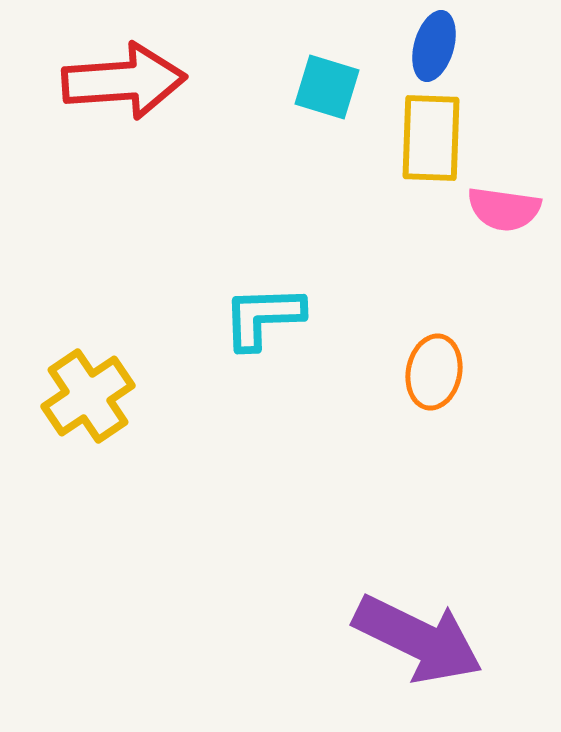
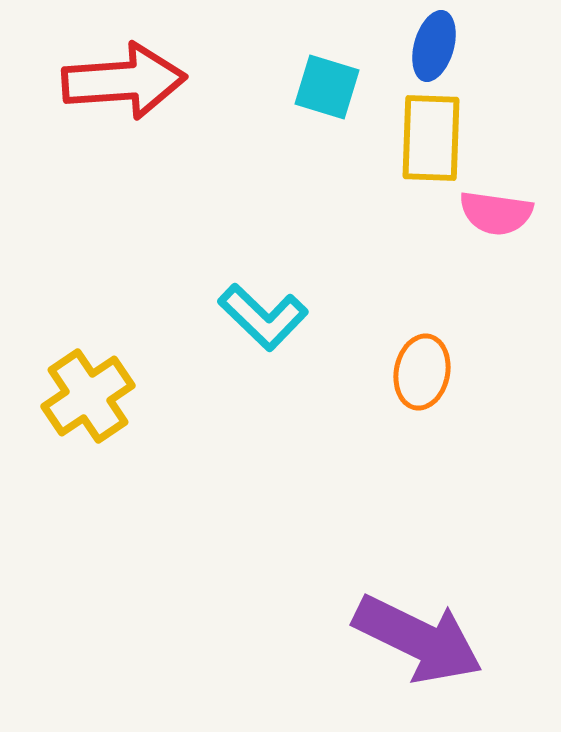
pink semicircle: moved 8 px left, 4 px down
cyan L-shape: rotated 134 degrees counterclockwise
orange ellipse: moved 12 px left
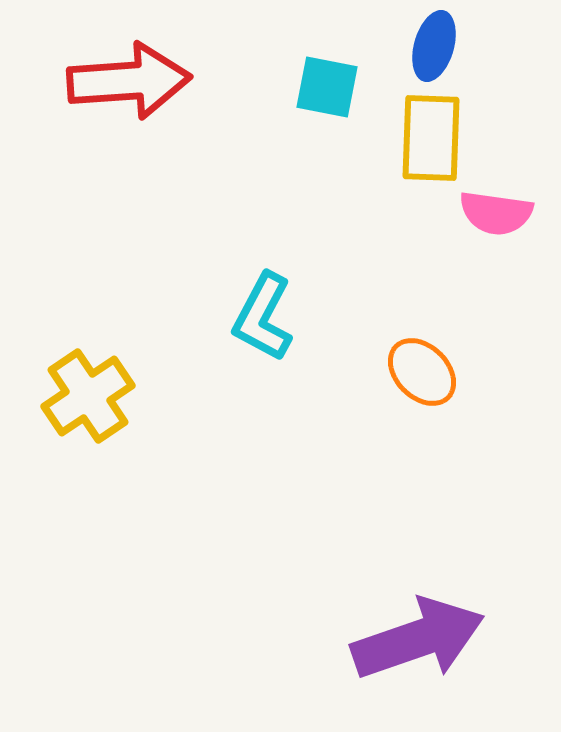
red arrow: moved 5 px right
cyan square: rotated 6 degrees counterclockwise
cyan L-shape: rotated 74 degrees clockwise
orange ellipse: rotated 56 degrees counterclockwise
purple arrow: rotated 45 degrees counterclockwise
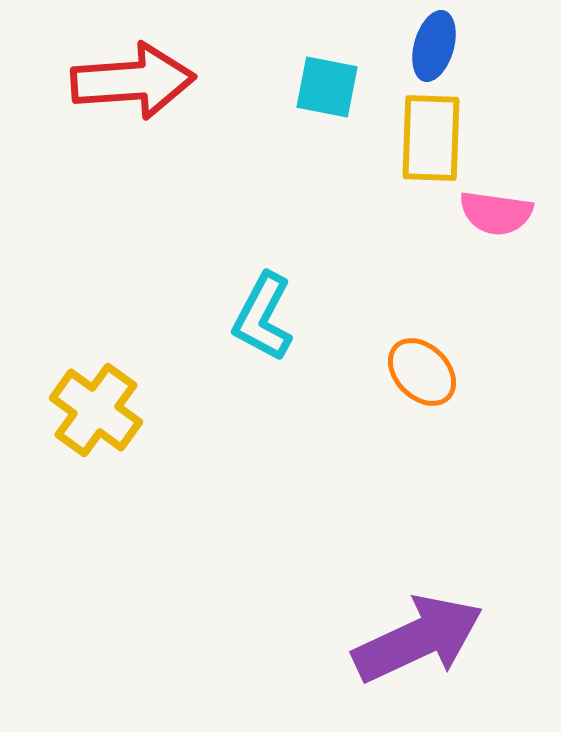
red arrow: moved 4 px right
yellow cross: moved 8 px right, 14 px down; rotated 20 degrees counterclockwise
purple arrow: rotated 6 degrees counterclockwise
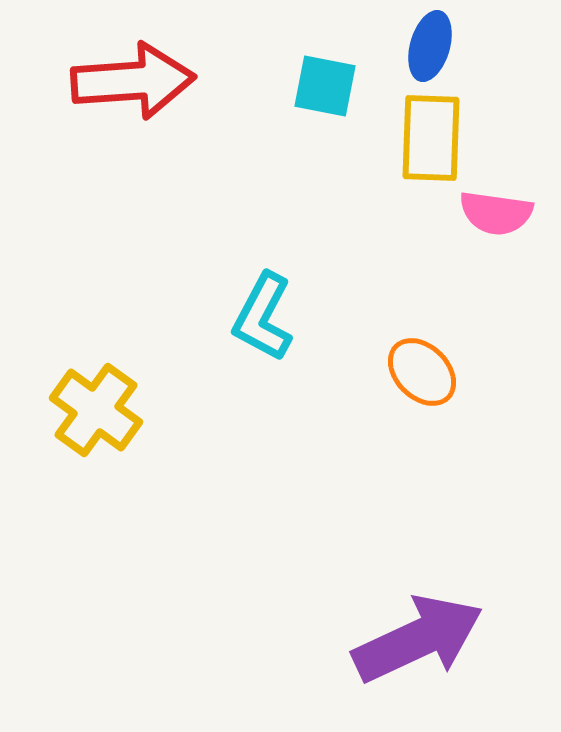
blue ellipse: moved 4 px left
cyan square: moved 2 px left, 1 px up
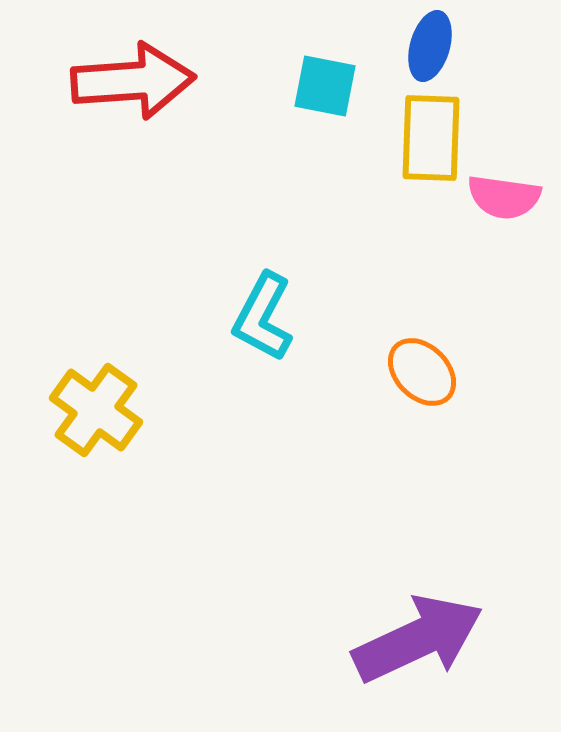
pink semicircle: moved 8 px right, 16 px up
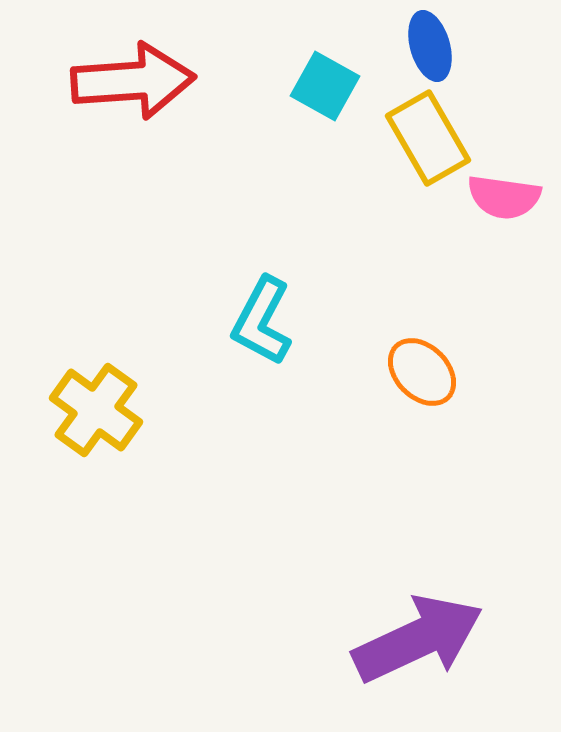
blue ellipse: rotated 32 degrees counterclockwise
cyan square: rotated 18 degrees clockwise
yellow rectangle: moved 3 px left; rotated 32 degrees counterclockwise
cyan L-shape: moved 1 px left, 4 px down
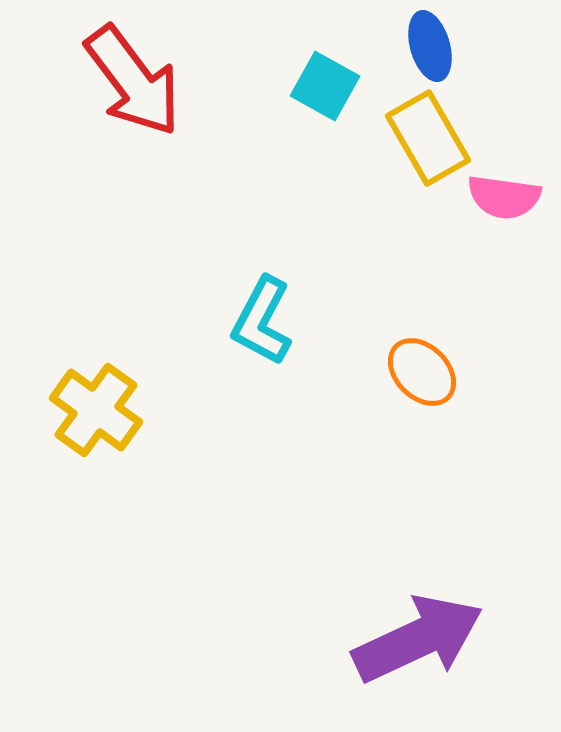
red arrow: rotated 57 degrees clockwise
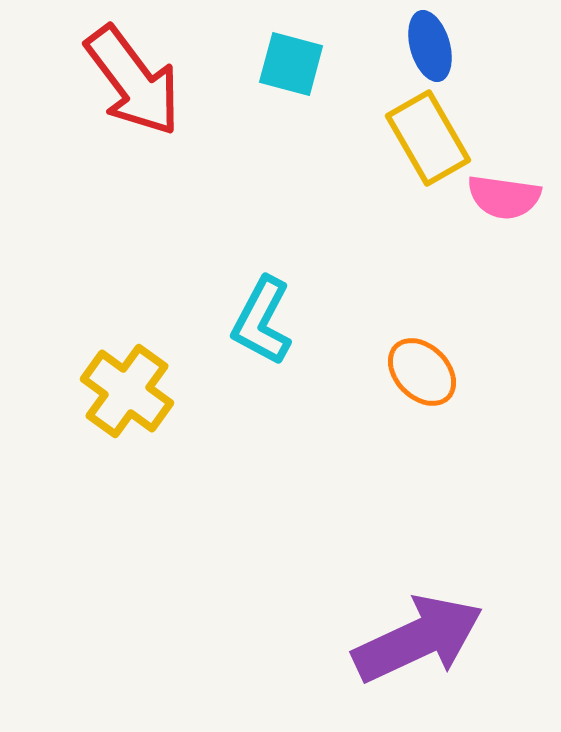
cyan square: moved 34 px left, 22 px up; rotated 14 degrees counterclockwise
yellow cross: moved 31 px right, 19 px up
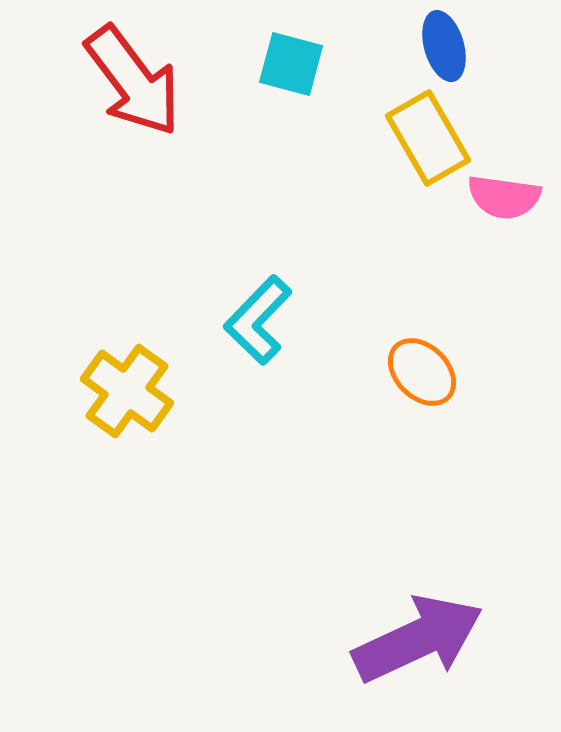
blue ellipse: moved 14 px right
cyan L-shape: moved 4 px left, 1 px up; rotated 16 degrees clockwise
